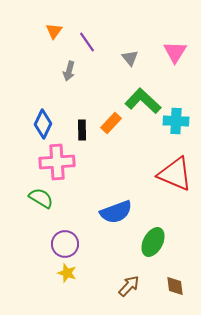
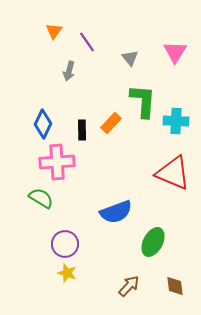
green L-shape: rotated 51 degrees clockwise
red triangle: moved 2 px left, 1 px up
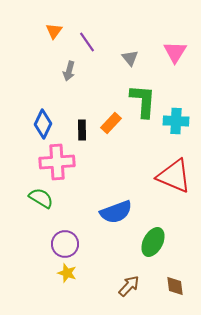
red triangle: moved 1 px right, 3 px down
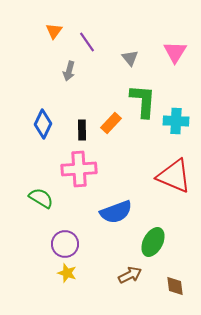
pink cross: moved 22 px right, 7 px down
brown arrow: moved 1 px right, 11 px up; rotated 20 degrees clockwise
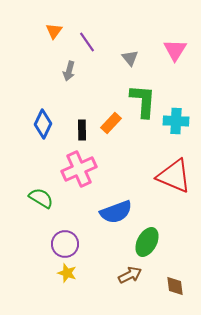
pink triangle: moved 2 px up
pink cross: rotated 20 degrees counterclockwise
green ellipse: moved 6 px left
